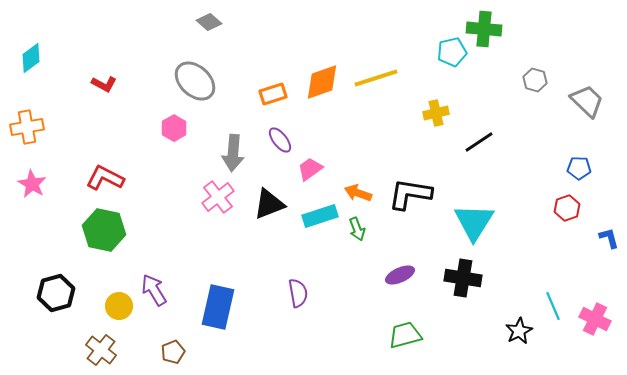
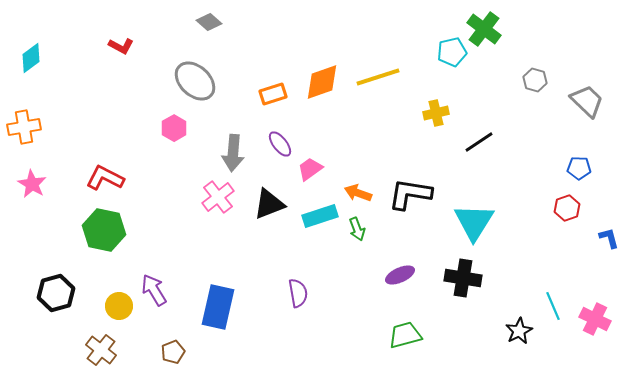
green cross at (484, 29): rotated 32 degrees clockwise
yellow line at (376, 78): moved 2 px right, 1 px up
red L-shape at (104, 84): moved 17 px right, 38 px up
orange cross at (27, 127): moved 3 px left
purple ellipse at (280, 140): moved 4 px down
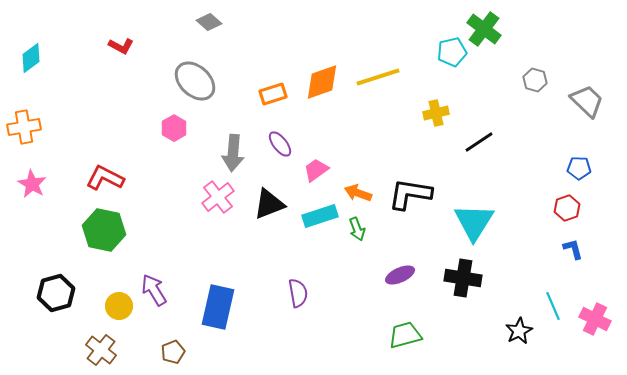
pink trapezoid at (310, 169): moved 6 px right, 1 px down
blue L-shape at (609, 238): moved 36 px left, 11 px down
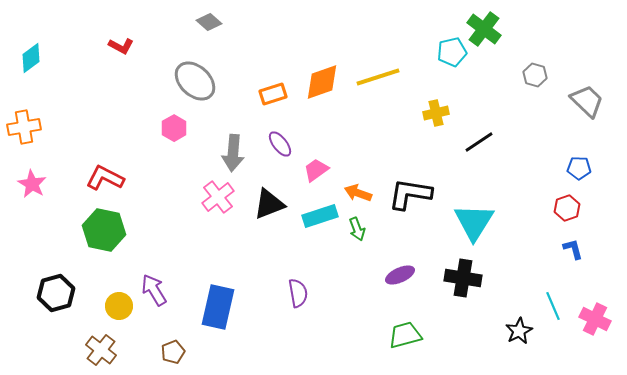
gray hexagon at (535, 80): moved 5 px up
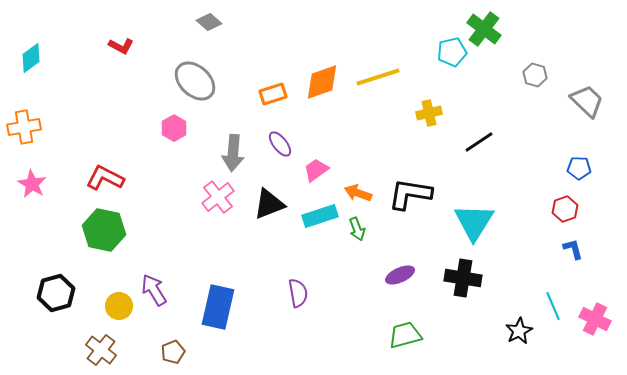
yellow cross at (436, 113): moved 7 px left
red hexagon at (567, 208): moved 2 px left, 1 px down
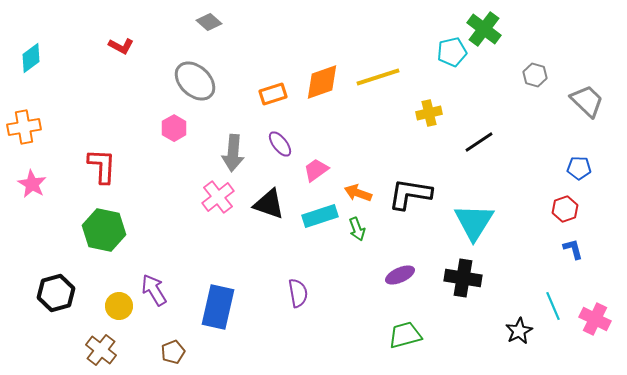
red L-shape at (105, 178): moved 3 px left, 12 px up; rotated 66 degrees clockwise
black triangle at (269, 204): rotated 40 degrees clockwise
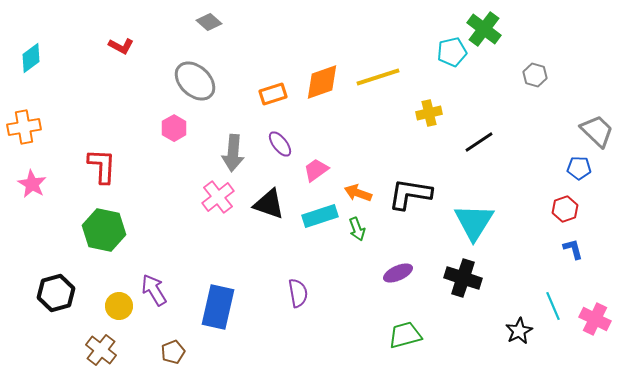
gray trapezoid at (587, 101): moved 10 px right, 30 px down
purple ellipse at (400, 275): moved 2 px left, 2 px up
black cross at (463, 278): rotated 9 degrees clockwise
